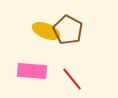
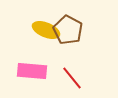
yellow ellipse: moved 1 px up
red line: moved 1 px up
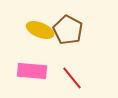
yellow ellipse: moved 6 px left
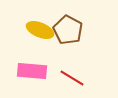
red line: rotated 20 degrees counterclockwise
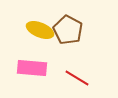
pink rectangle: moved 3 px up
red line: moved 5 px right
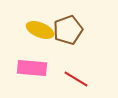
brown pentagon: rotated 24 degrees clockwise
red line: moved 1 px left, 1 px down
